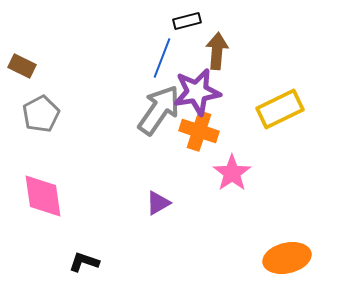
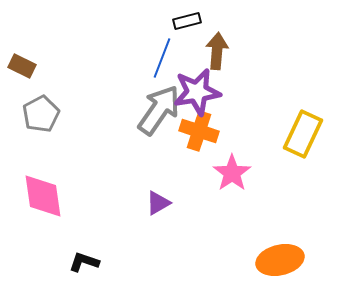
yellow rectangle: moved 23 px right, 25 px down; rotated 39 degrees counterclockwise
orange ellipse: moved 7 px left, 2 px down
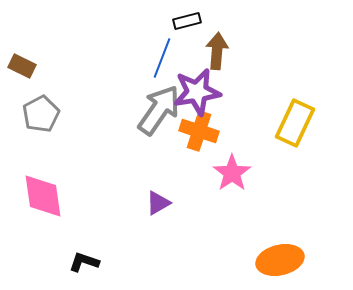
yellow rectangle: moved 8 px left, 11 px up
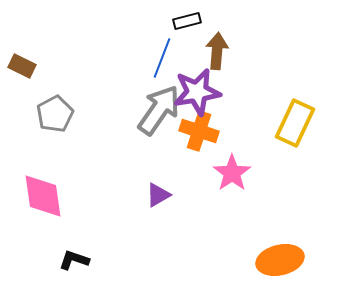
gray pentagon: moved 14 px right
purple triangle: moved 8 px up
black L-shape: moved 10 px left, 2 px up
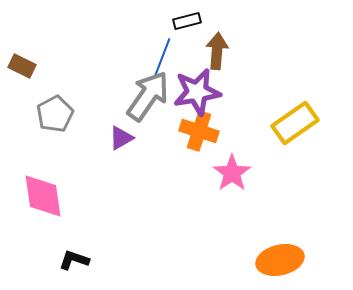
gray arrow: moved 11 px left, 14 px up
yellow rectangle: rotated 30 degrees clockwise
purple triangle: moved 37 px left, 57 px up
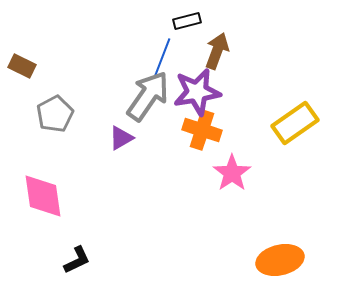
brown arrow: rotated 15 degrees clockwise
orange cross: moved 3 px right, 1 px up
black L-shape: moved 3 px right; rotated 136 degrees clockwise
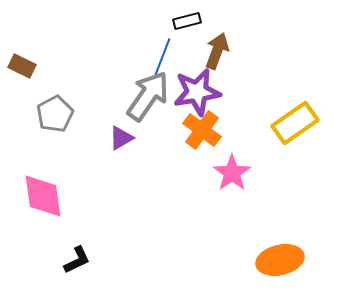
orange cross: rotated 18 degrees clockwise
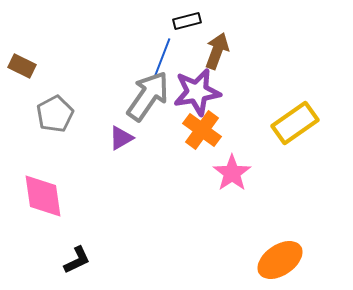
orange ellipse: rotated 21 degrees counterclockwise
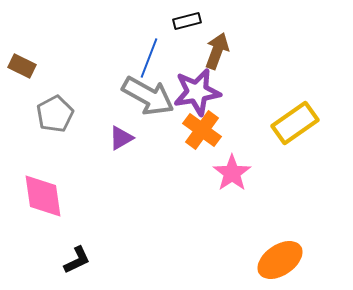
blue line: moved 13 px left
gray arrow: rotated 84 degrees clockwise
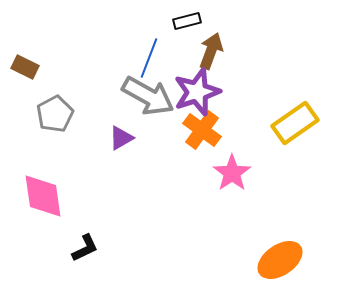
brown arrow: moved 6 px left
brown rectangle: moved 3 px right, 1 px down
purple star: rotated 9 degrees counterclockwise
black L-shape: moved 8 px right, 12 px up
